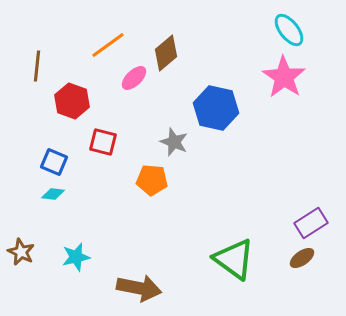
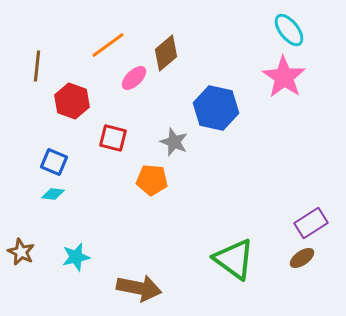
red square: moved 10 px right, 4 px up
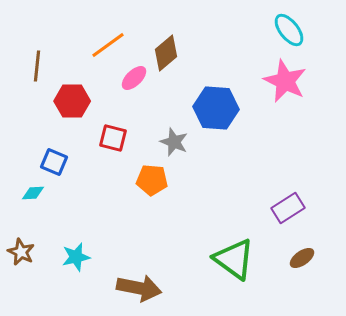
pink star: moved 1 px right, 4 px down; rotated 9 degrees counterclockwise
red hexagon: rotated 20 degrees counterclockwise
blue hexagon: rotated 9 degrees counterclockwise
cyan diamond: moved 20 px left, 1 px up; rotated 10 degrees counterclockwise
purple rectangle: moved 23 px left, 15 px up
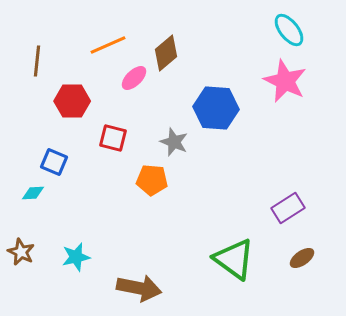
orange line: rotated 12 degrees clockwise
brown line: moved 5 px up
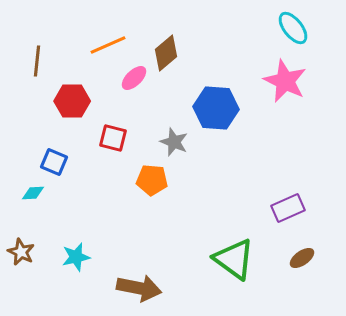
cyan ellipse: moved 4 px right, 2 px up
purple rectangle: rotated 8 degrees clockwise
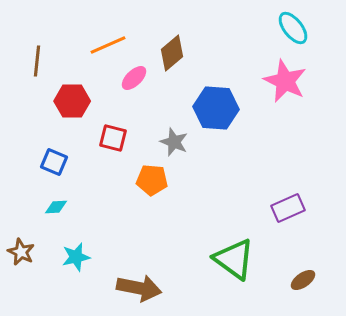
brown diamond: moved 6 px right
cyan diamond: moved 23 px right, 14 px down
brown ellipse: moved 1 px right, 22 px down
